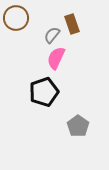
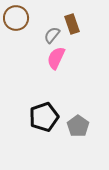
black pentagon: moved 25 px down
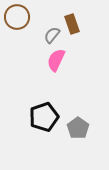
brown circle: moved 1 px right, 1 px up
pink semicircle: moved 2 px down
gray pentagon: moved 2 px down
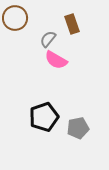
brown circle: moved 2 px left, 1 px down
gray semicircle: moved 4 px left, 4 px down
pink semicircle: rotated 85 degrees counterclockwise
gray pentagon: rotated 25 degrees clockwise
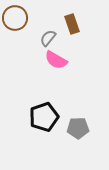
gray semicircle: moved 1 px up
gray pentagon: rotated 10 degrees clockwise
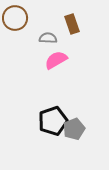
gray semicircle: rotated 54 degrees clockwise
pink semicircle: rotated 120 degrees clockwise
black pentagon: moved 9 px right, 4 px down
gray pentagon: moved 4 px left, 1 px down; rotated 20 degrees counterclockwise
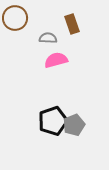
pink semicircle: rotated 15 degrees clockwise
gray pentagon: moved 4 px up
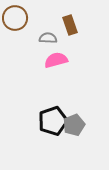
brown rectangle: moved 2 px left, 1 px down
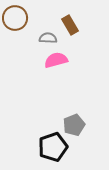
brown rectangle: rotated 12 degrees counterclockwise
black pentagon: moved 26 px down
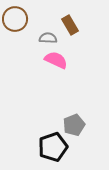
brown circle: moved 1 px down
pink semicircle: rotated 40 degrees clockwise
